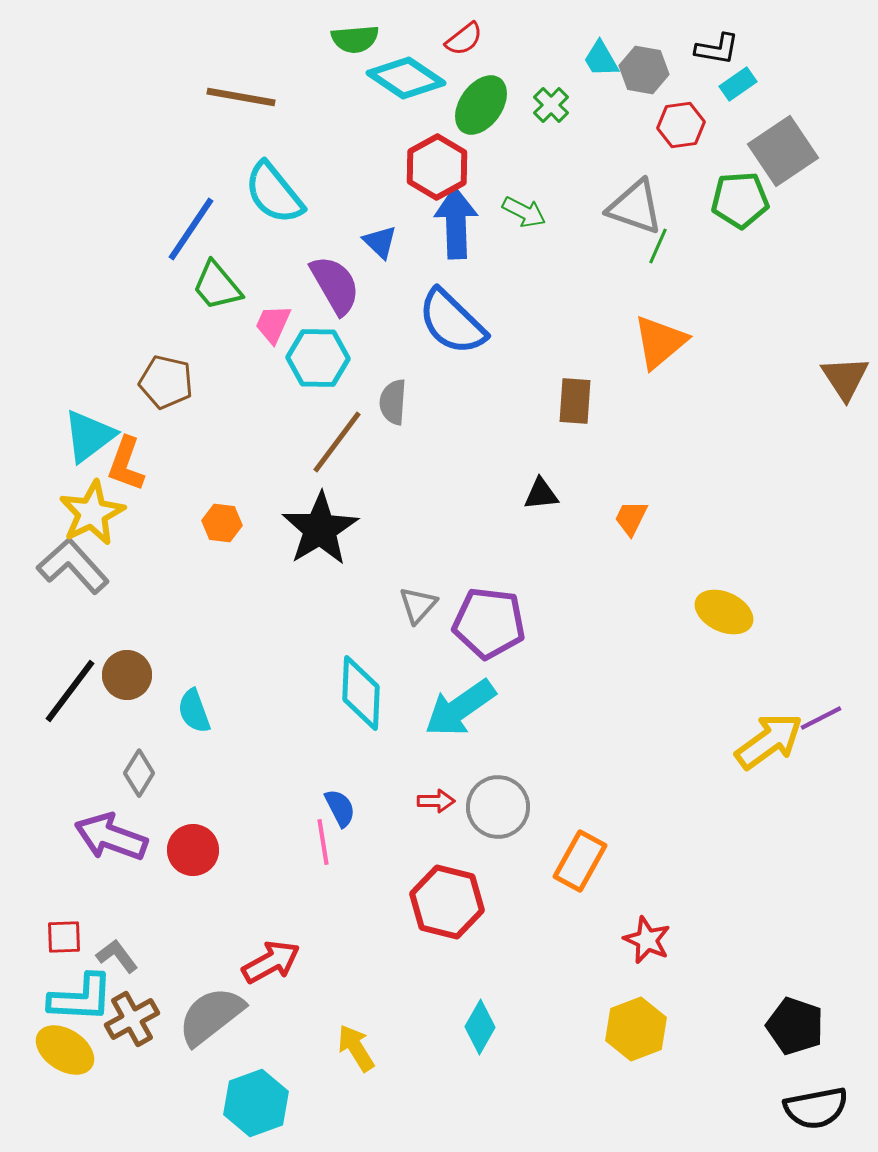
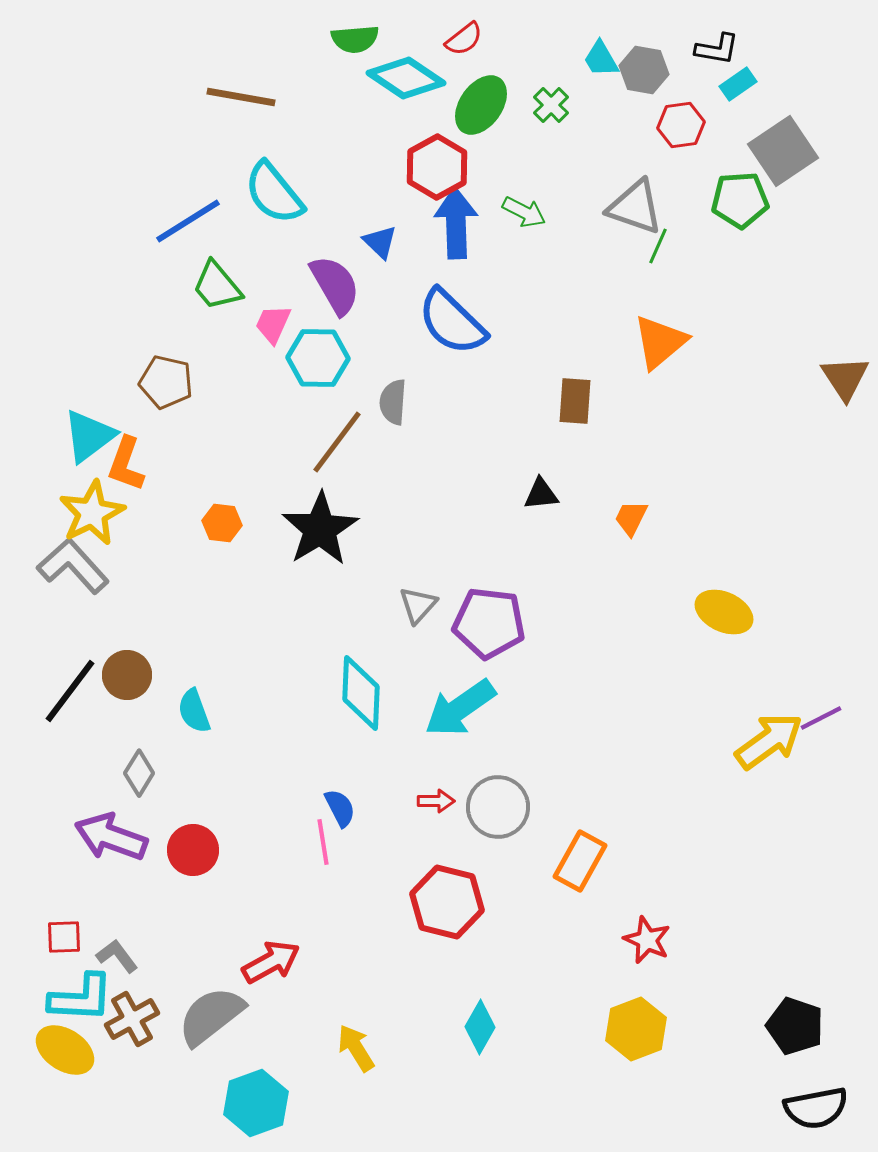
blue line at (191, 229): moved 3 px left, 8 px up; rotated 24 degrees clockwise
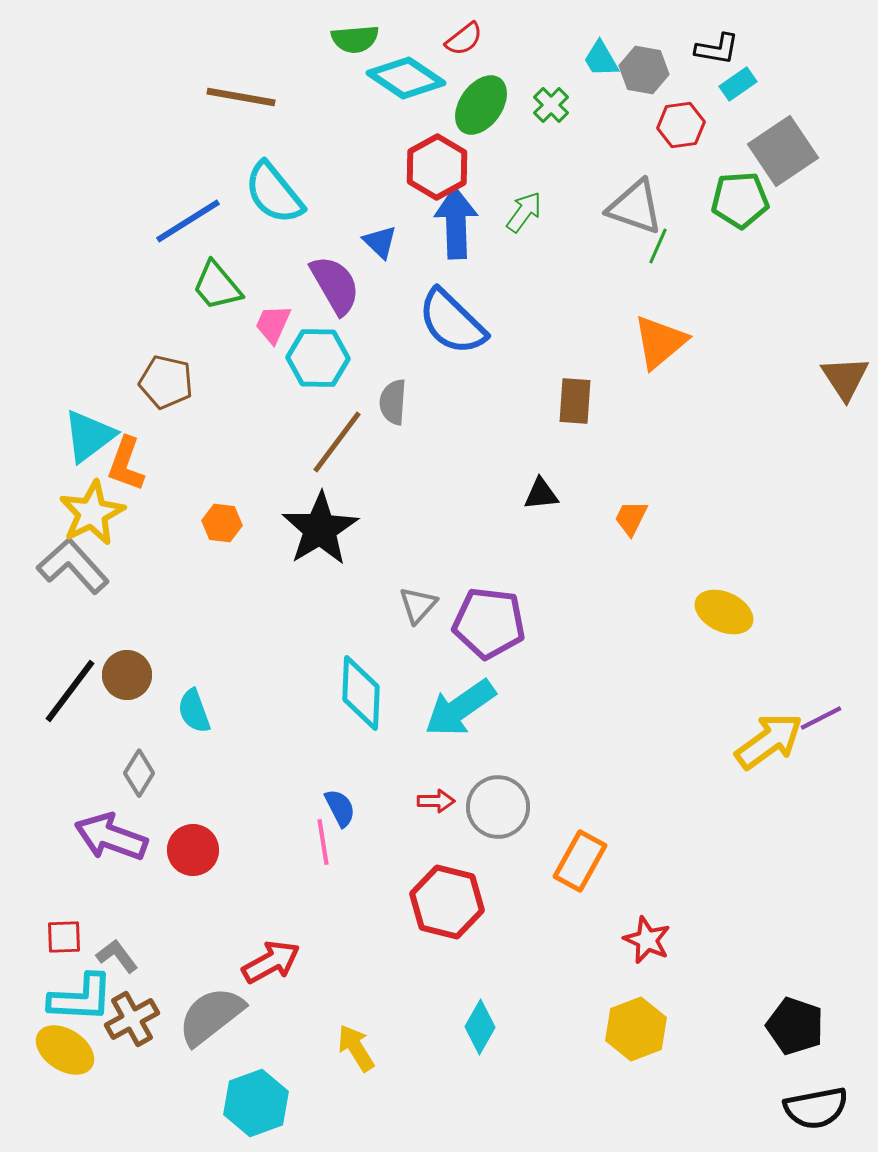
green arrow at (524, 212): rotated 81 degrees counterclockwise
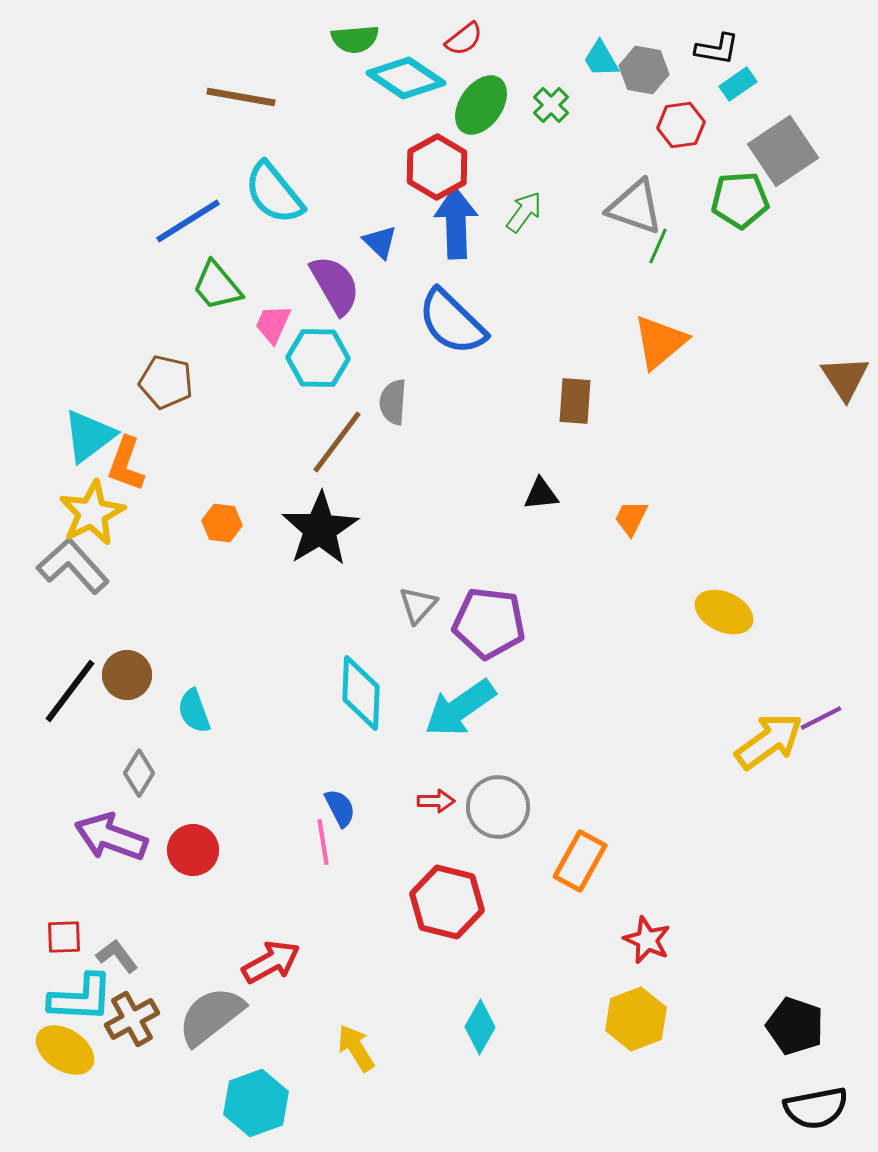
yellow hexagon at (636, 1029): moved 10 px up
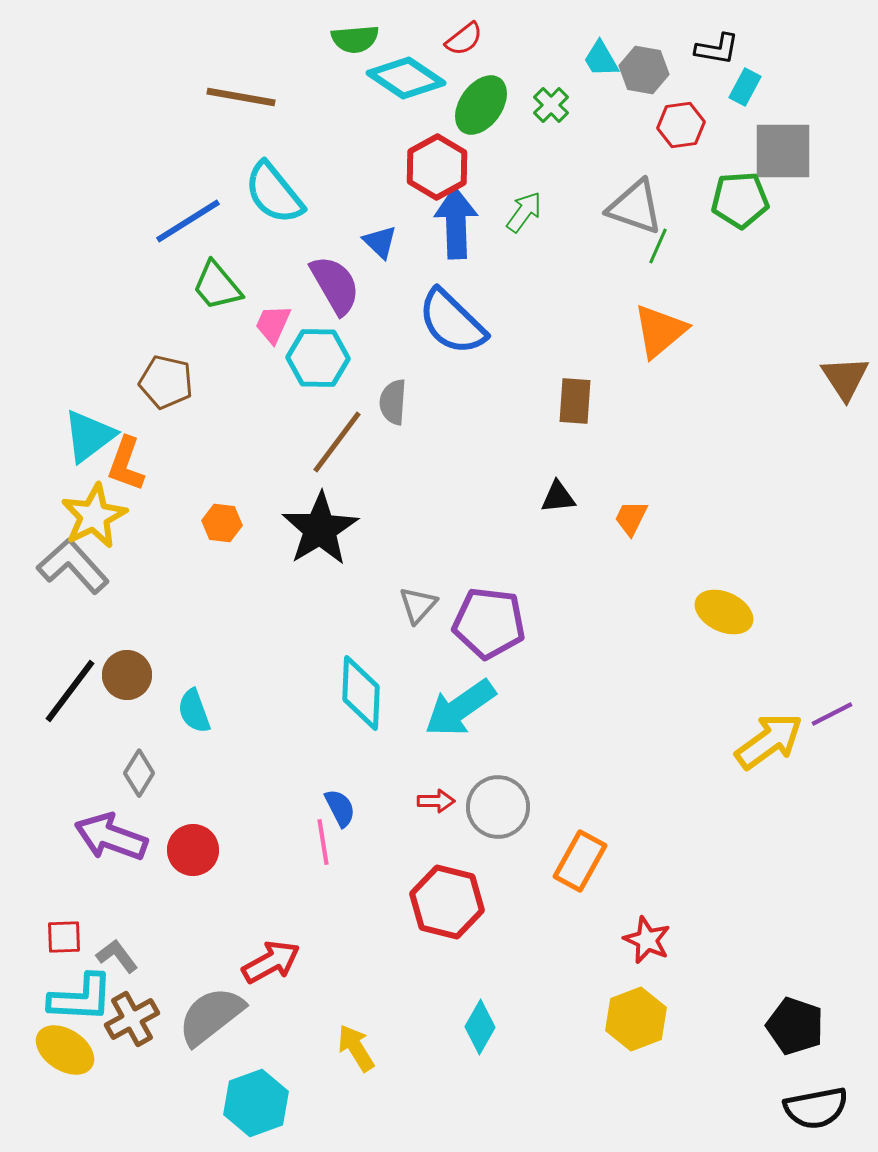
cyan rectangle at (738, 84): moved 7 px right, 3 px down; rotated 27 degrees counterclockwise
gray square at (783, 151): rotated 34 degrees clockwise
orange triangle at (660, 342): moved 11 px up
black triangle at (541, 494): moved 17 px right, 3 px down
yellow star at (92, 513): moved 2 px right, 3 px down
purple line at (821, 718): moved 11 px right, 4 px up
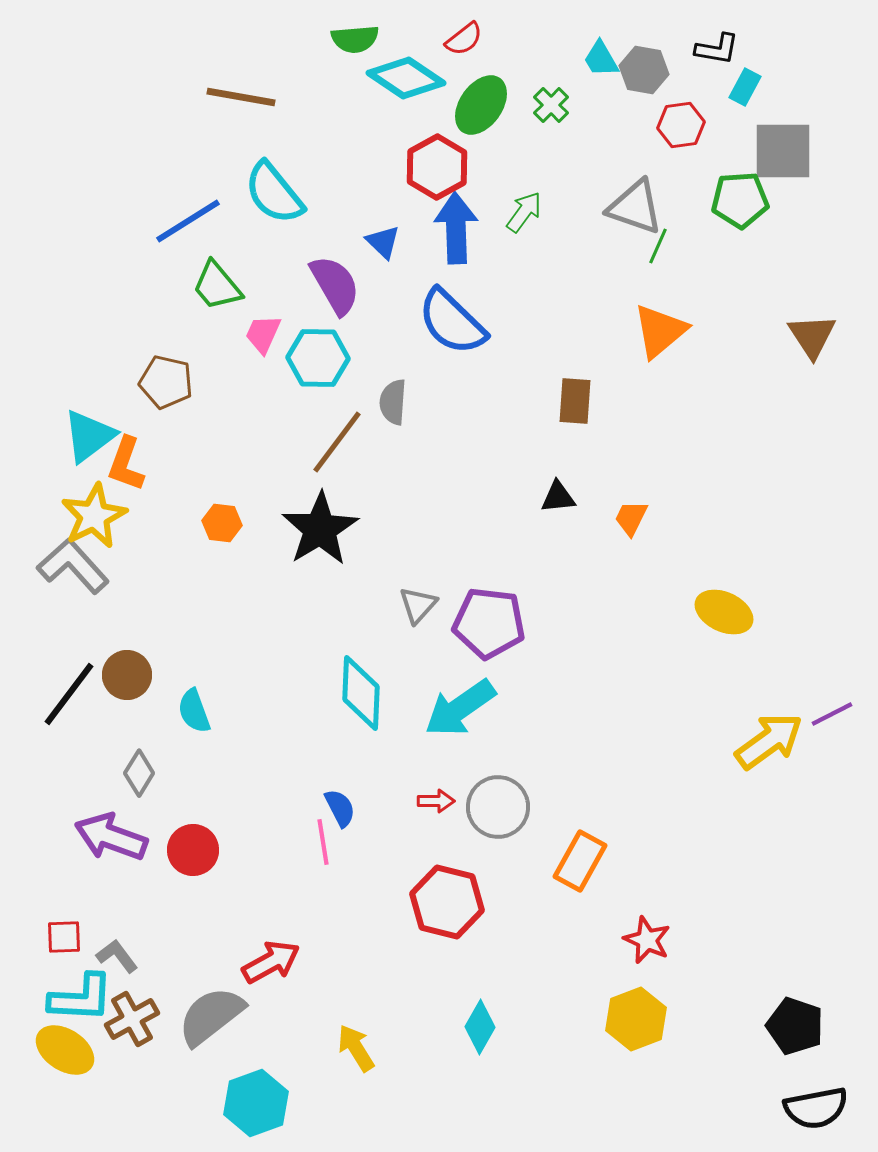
blue arrow at (456, 223): moved 5 px down
blue triangle at (380, 242): moved 3 px right
pink trapezoid at (273, 324): moved 10 px left, 10 px down
brown triangle at (845, 378): moved 33 px left, 42 px up
black line at (70, 691): moved 1 px left, 3 px down
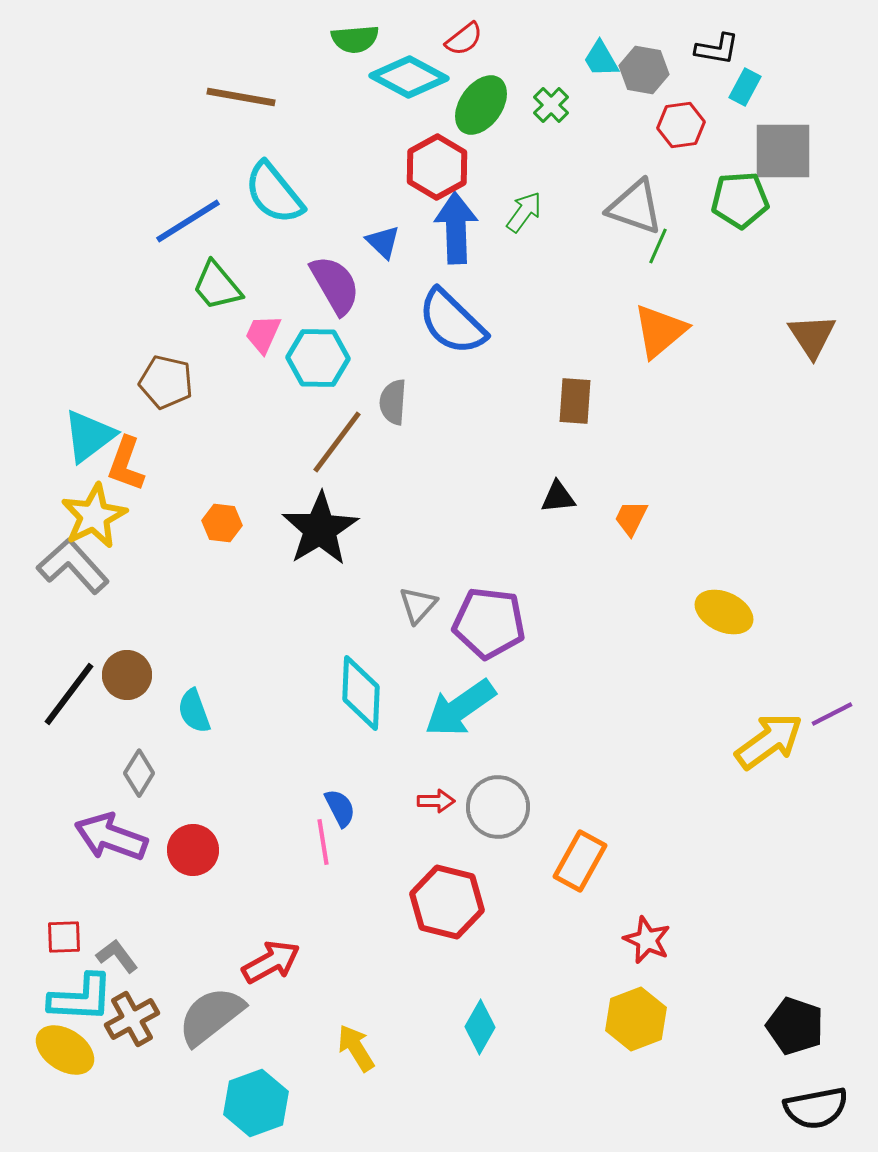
cyan diamond at (406, 78): moved 3 px right, 1 px up; rotated 6 degrees counterclockwise
